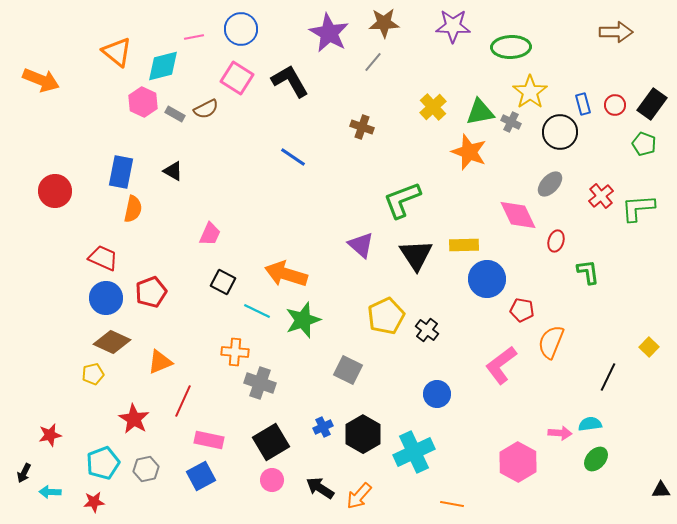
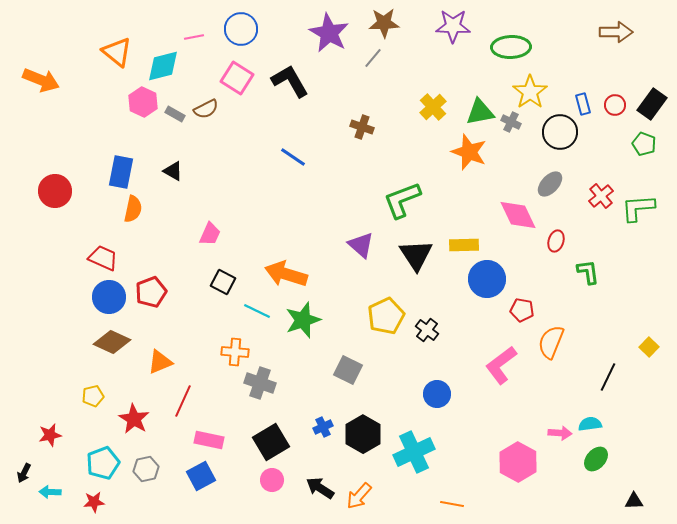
gray line at (373, 62): moved 4 px up
blue circle at (106, 298): moved 3 px right, 1 px up
yellow pentagon at (93, 374): moved 22 px down
black triangle at (661, 490): moved 27 px left, 11 px down
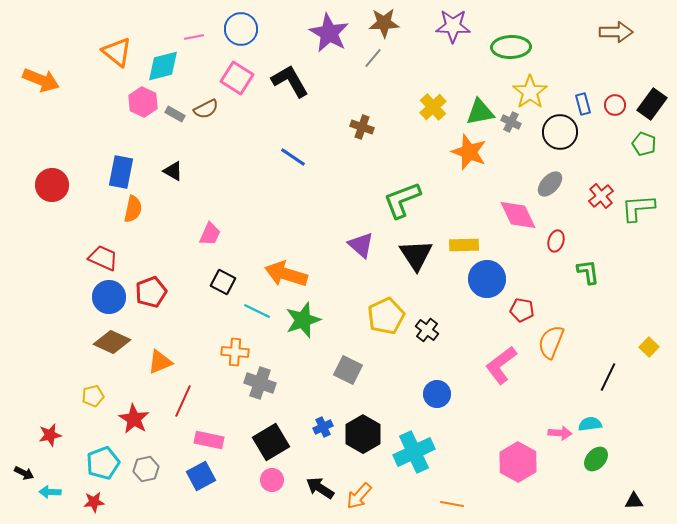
red circle at (55, 191): moved 3 px left, 6 px up
black arrow at (24, 473): rotated 90 degrees counterclockwise
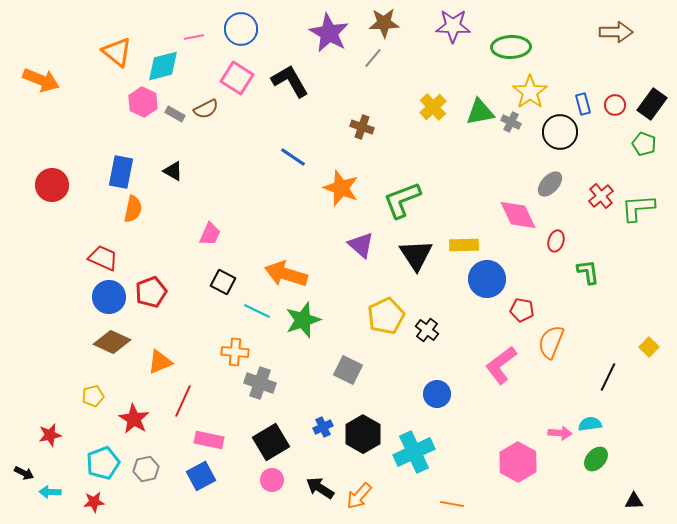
orange star at (469, 152): moved 128 px left, 36 px down
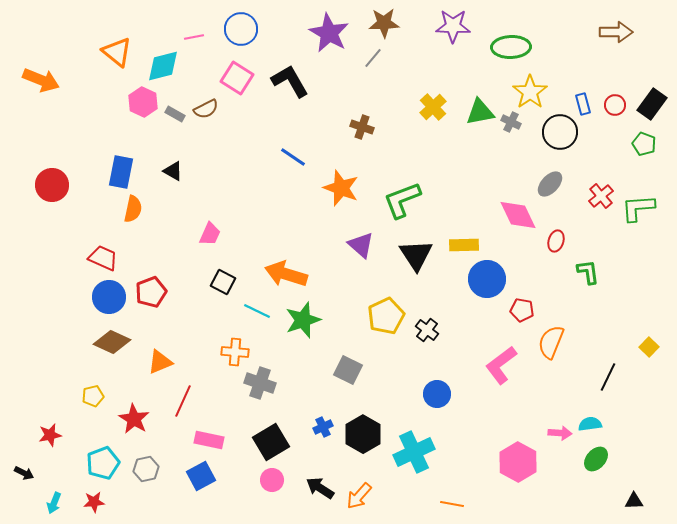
cyan arrow at (50, 492): moved 4 px right, 11 px down; rotated 70 degrees counterclockwise
